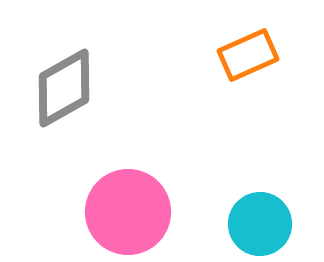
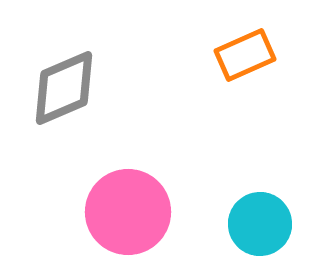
orange rectangle: moved 3 px left
gray diamond: rotated 6 degrees clockwise
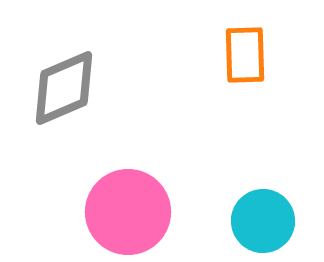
orange rectangle: rotated 68 degrees counterclockwise
cyan circle: moved 3 px right, 3 px up
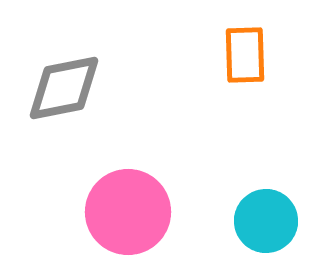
gray diamond: rotated 12 degrees clockwise
cyan circle: moved 3 px right
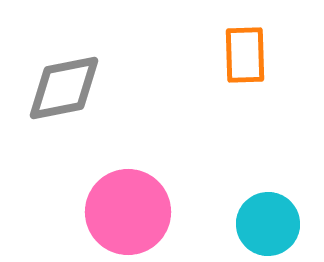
cyan circle: moved 2 px right, 3 px down
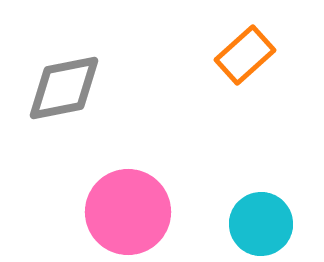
orange rectangle: rotated 50 degrees clockwise
cyan circle: moved 7 px left
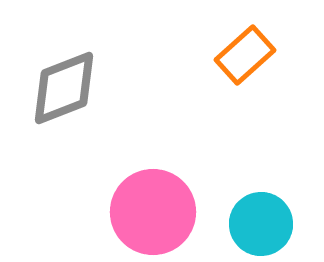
gray diamond: rotated 10 degrees counterclockwise
pink circle: moved 25 px right
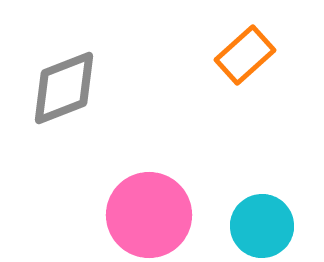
pink circle: moved 4 px left, 3 px down
cyan circle: moved 1 px right, 2 px down
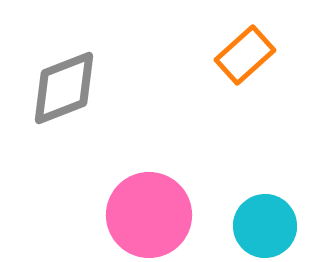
cyan circle: moved 3 px right
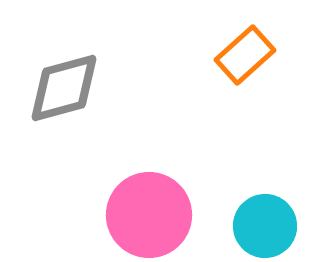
gray diamond: rotated 6 degrees clockwise
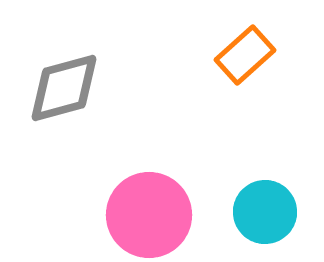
cyan circle: moved 14 px up
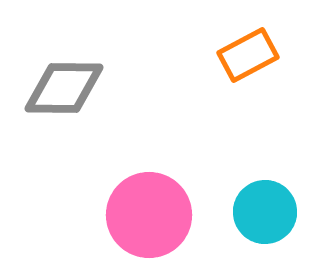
orange rectangle: moved 3 px right; rotated 14 degrees clockwise
gray diamond: rotated 16 degrees clockwise
